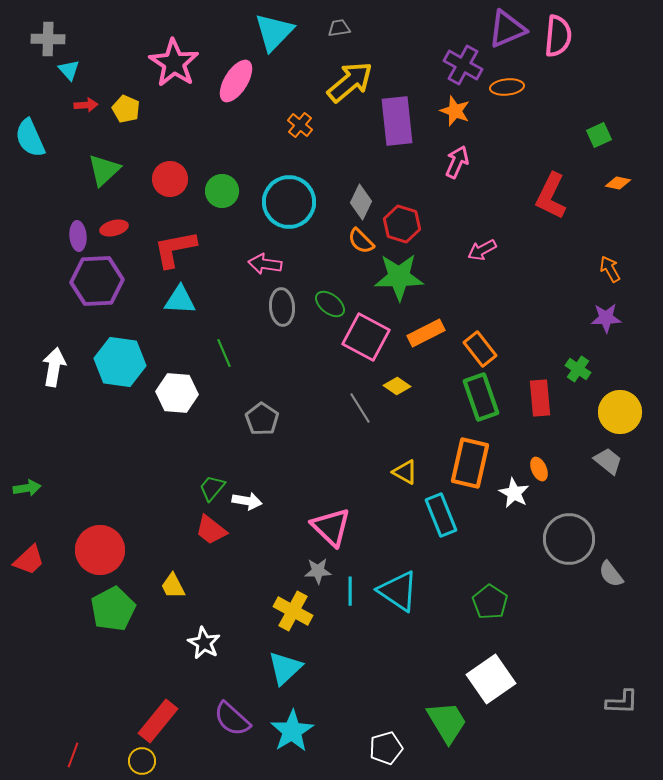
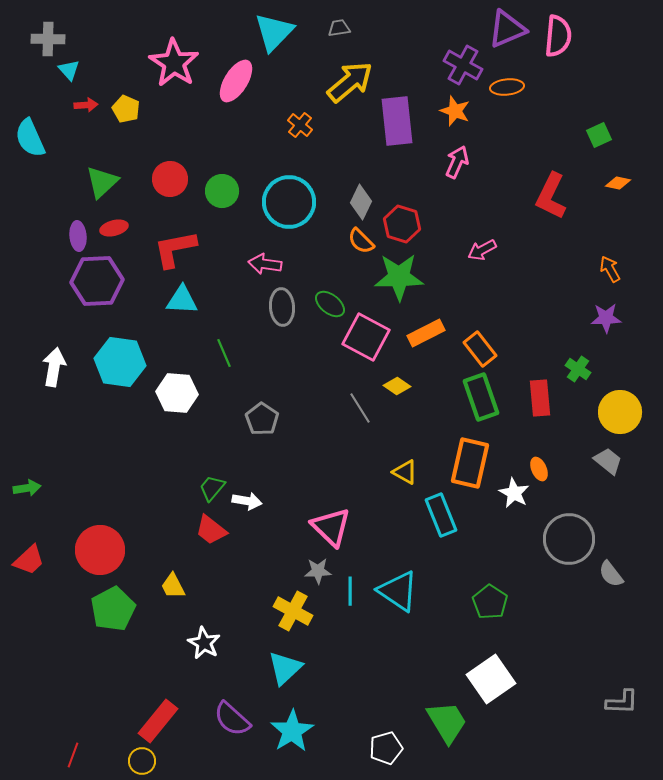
green triangle at (104, 170): moved 2 px left, 12 px down
cyan triangle at (180, 300): moved 2 px right
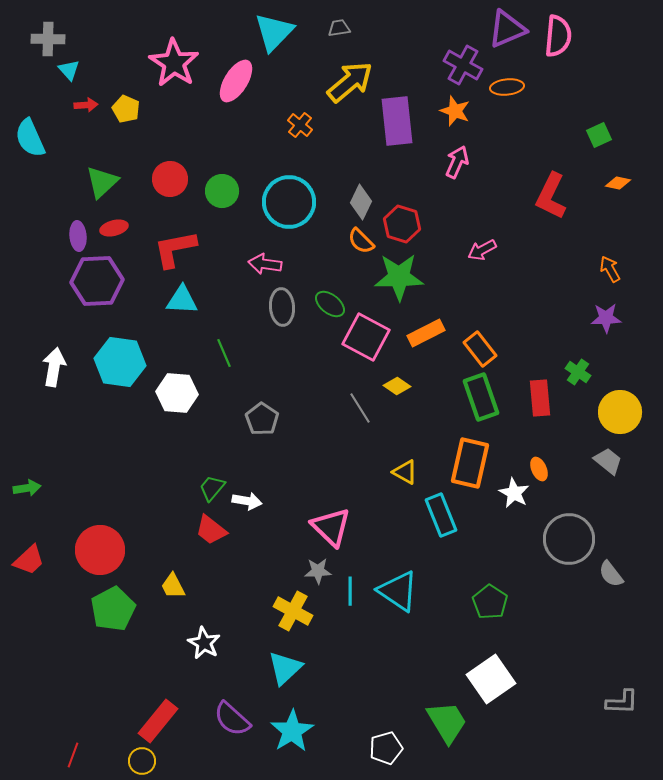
green cross at (578, 369): moved 3 px down
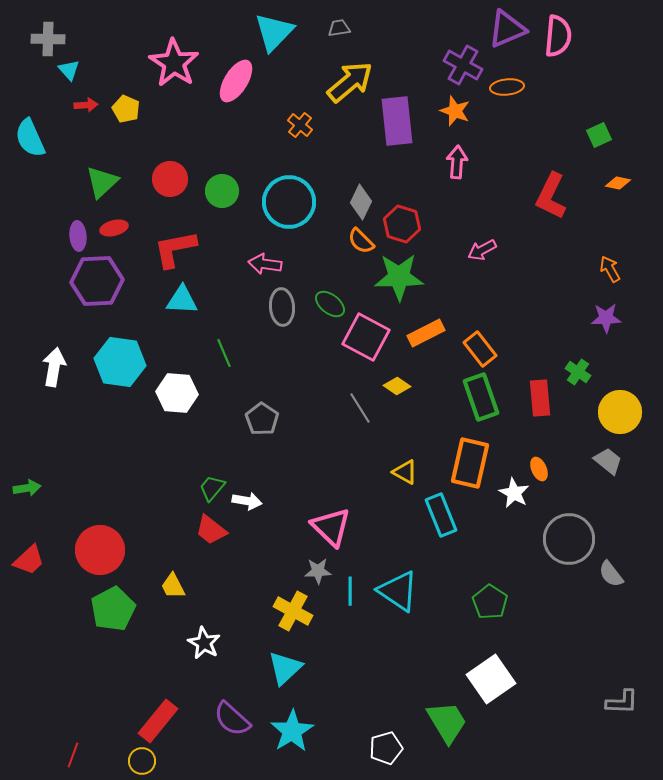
pink arrow at (457, 162): rotated 20 degrees counterclockwise
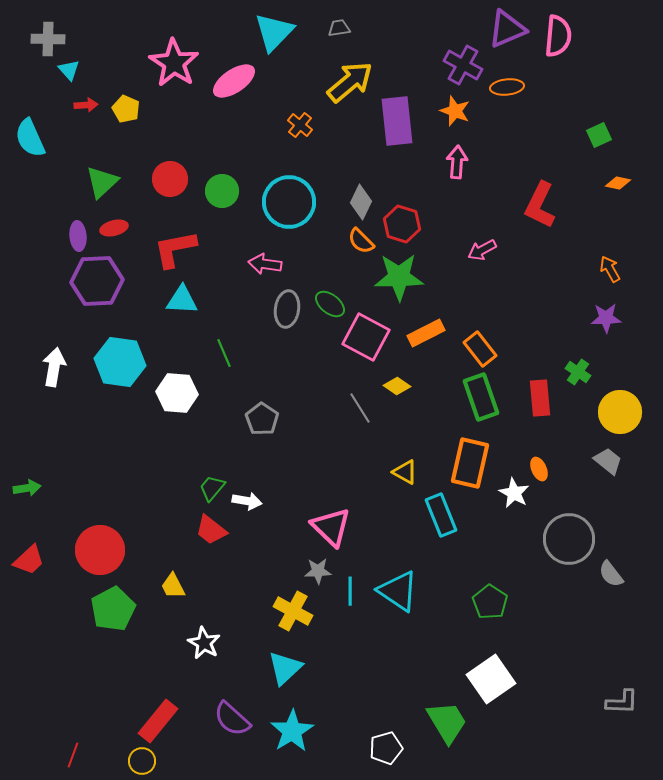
pink ellipse at (236, 81): moved 2 px left; rotated 24 degrees clockwise
red L-shape at (551, 196): moved 11 px left, 9 px down
gray ellipse at (282, 307): moved 5 px right, 2 px down; rotated 12 degrees clockwise
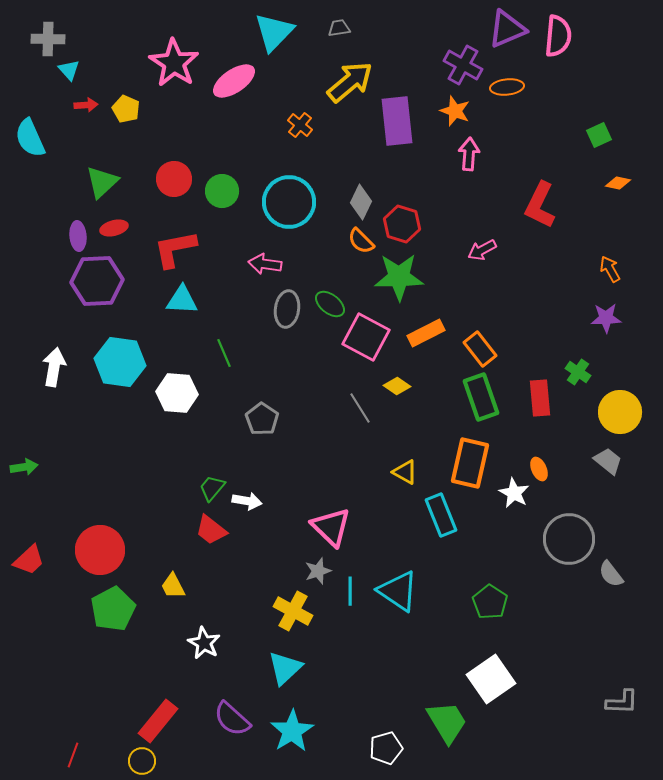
pink arrow at (457, 162): moved 12 px right, 8 px up
red circle at (170, 179): moved 4 px right
green arrow at (27, 488): moved 3 px left, 21 px up
gray star at (318, 571): rotated 16 degrees counterclockwise
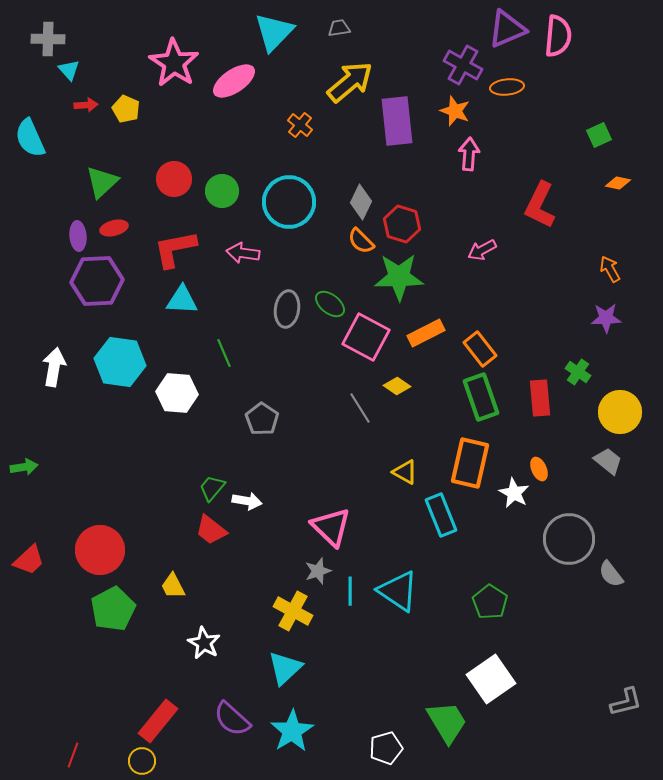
pink arrow at (265, 264): moved 22 px left, 11 px up
gray L-shape at (622, 702): moved 4 px right; rotated 16 degrees counterclockwise
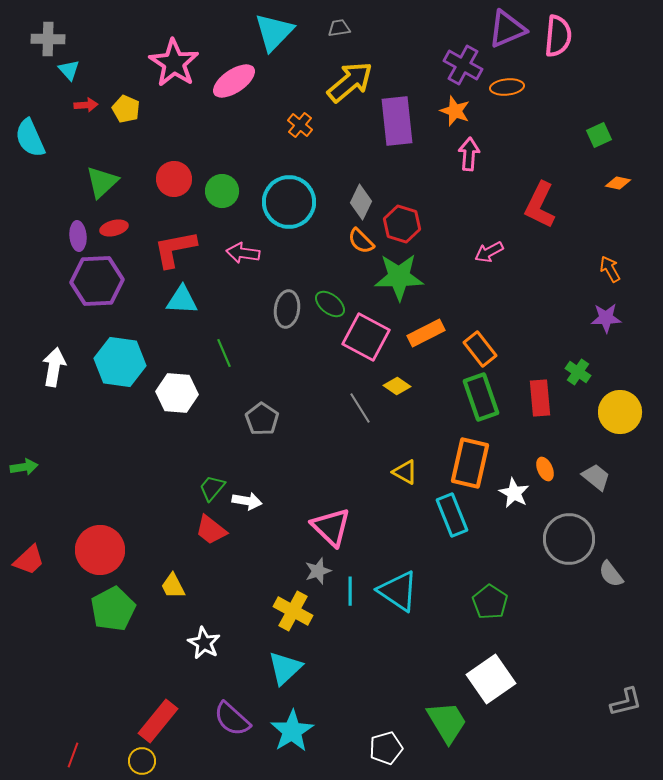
pink arrow at (482, 250): moved 7 px right, 2 px down
gray trapezoid at (608, 461): moved 12 px left, 16 px down
orange ellipse at (539, 469): moved 6 px right
cyan rectangle at (441, 515): moved 11 px right
